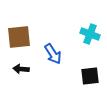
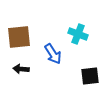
cyan cross: moved 12 px left
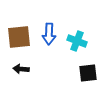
cyan cross: moved 1 px left, 7 px down
blue arrow: moved 4 px left, 20 px up; rotated 35 degrees clockwise
black square: moved 2 px left, 3 px up
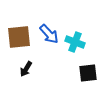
blue arrow: rotated 45 degrees counterclockwise
cyan cross: moved 2 px left, 1 px down
black arrow: moved 5 px right; rotated 63 degrees counterclockwise
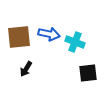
blue arrow: rotated 35 degrees counterclockwise
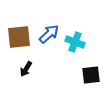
blue arrow: rotated 55 degrees counterclockwise
black square: moved 3 px right, 2 px down
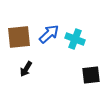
cyan cross: moved 3 px up
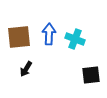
blue arrow: rotated 45 degrees counterclockwise
